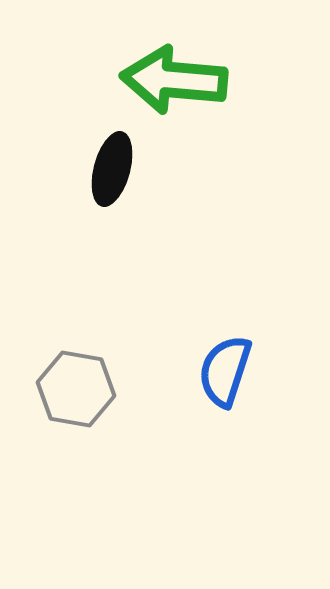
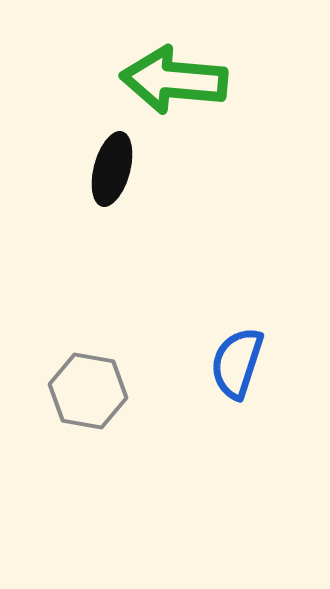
blue semicircle: moved 12 px right, 8 px up
gray hexagon: moved 12 px right, 2 px down
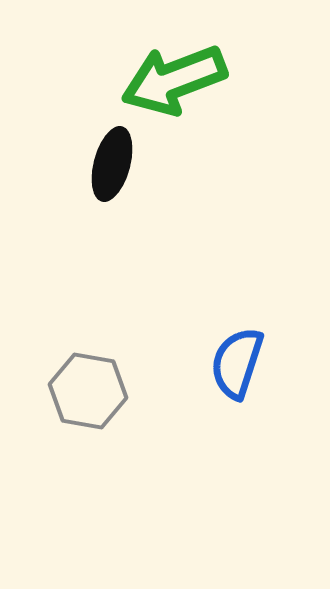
green arrow: rotated 26 degrees counterclockwise
black ellipse: moved 5 px up
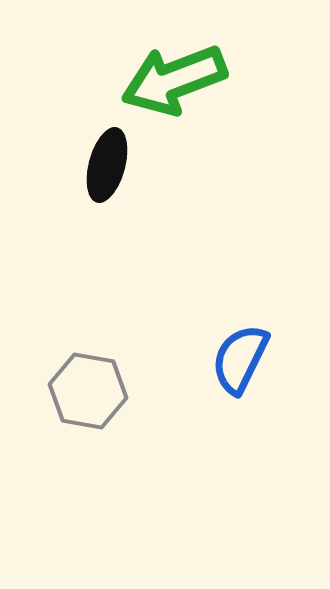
black ellipse: moved 5 px left, 1 px down
blue semicircle: moved 3 px right, 4 px up; rotated 8 degrees clockwise
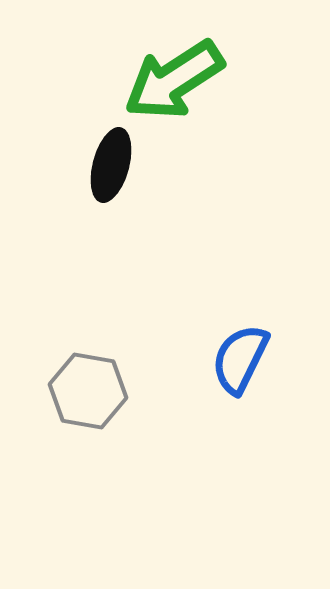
green arrow: rotated 12 degrees counterclockwise
black ellipse: moved 4 px right
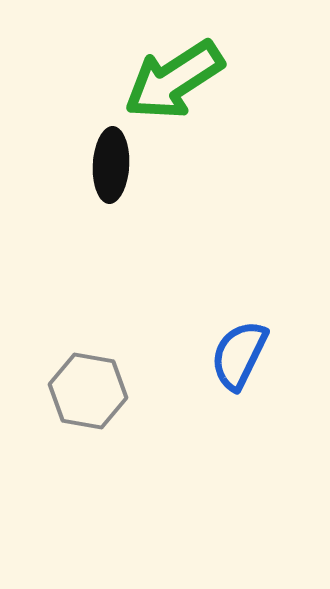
black ellipse: rotated 12 degrees counterclockwise
blue semicircle: moved 1 px left, 4 px up
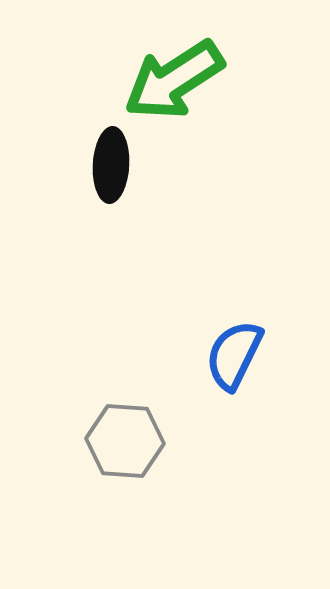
blue semicircle: moved 5 px left
gray hexagon: moved 37 px right, 50 px down; rotated 6 degrees counterclockwise
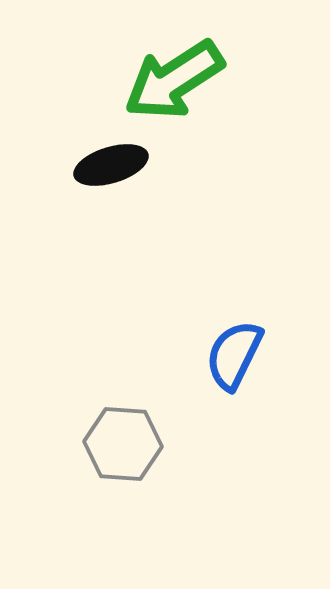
black ellipse: rotated 70 degrees clockwise
gray hexagon: moved 2 px left, 3 px down
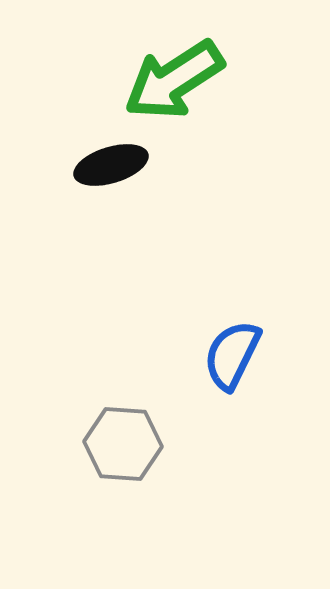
blue semicircle: moved 2 px left
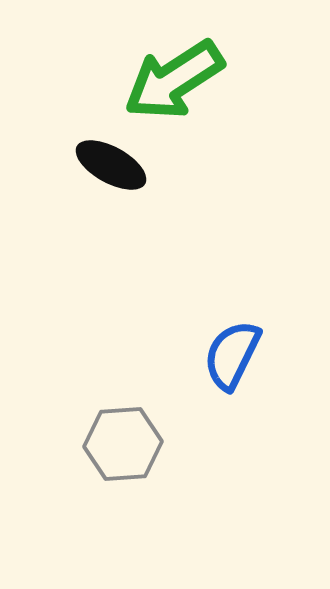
black ellipse: rotated 46 degrees clockwise
gray hexagon: rotated 8 degrees counterclockwise
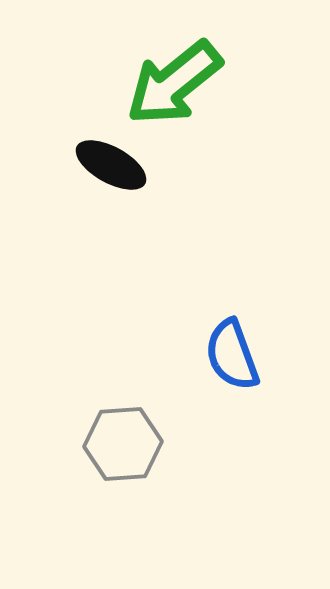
green arrow: moved 3 px down; rotated 6 degrees counterclockwise
blue semicircle: rotated 46 degrees counterclockwise
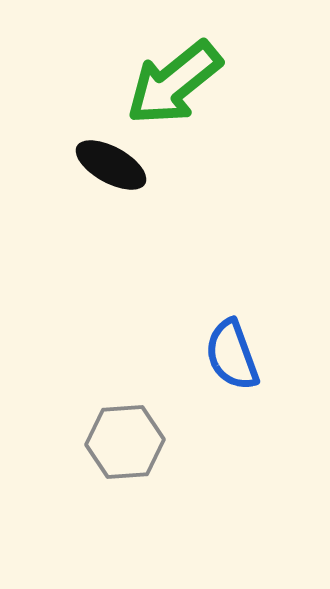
gray hexagon: moved 2 px right, 2 px up
